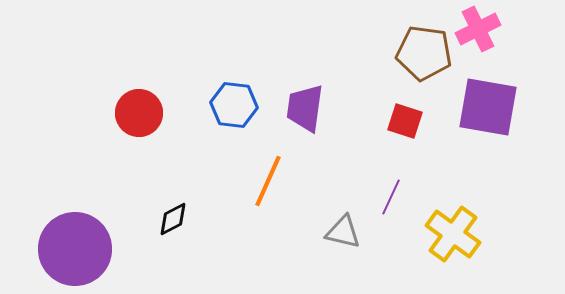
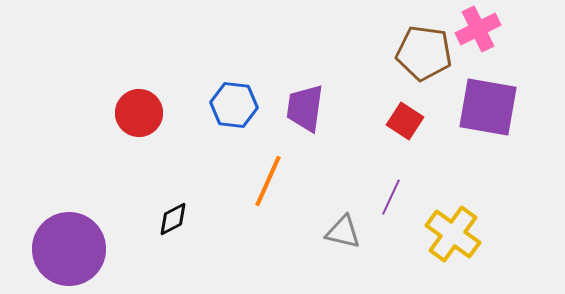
red square: rotated 15 degrees clockwise
purple circle: moved 6 px left
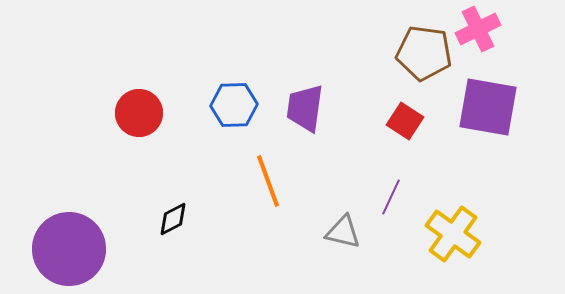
blue hexagon: rotated 9 degrees counterclockwise
orange line: rotated 44 degrees counterclockwise
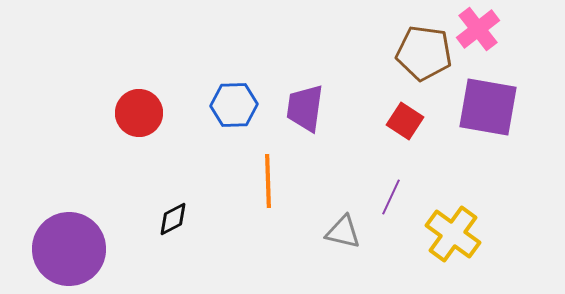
pink cross: rotated 12 degrees counterclockwise
orange line: rotated 18 degrees clockwise
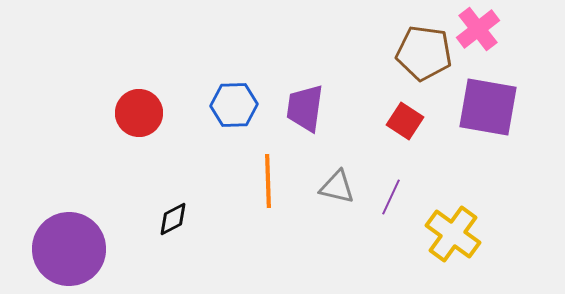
gray triangle: moved 6 px left, 45 px up
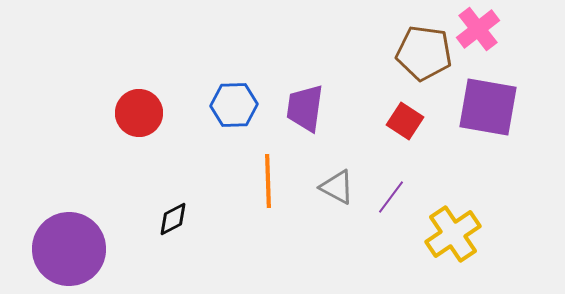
gray triangle: rotated 15 degrees clockwise
purple line: rotated 12 degrees clockwise
yellow cross: rotated 20 degrees clockwise
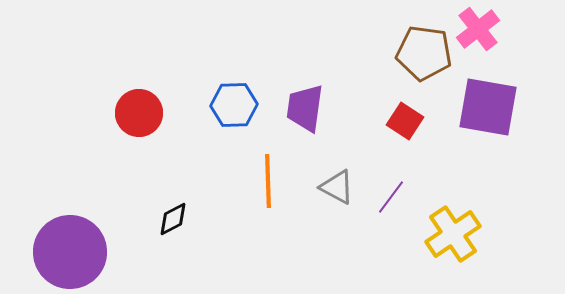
purple circle: moved 1 px right, 3 px down
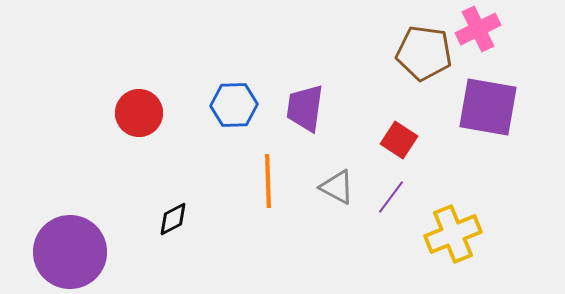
pink cross: rotated 12 degrees clockwise
red square: moved 6 px left, 19 px down
yellow cross: rotated 12 degrees clockwise
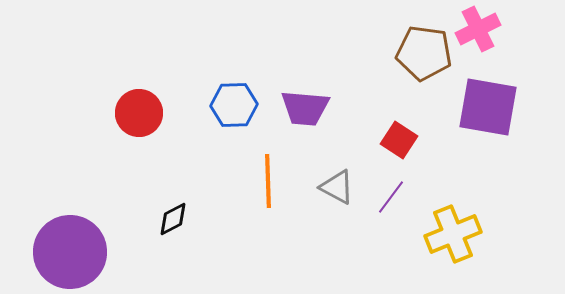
purple trapezoid: rotated 93 degrees counterclockwise
